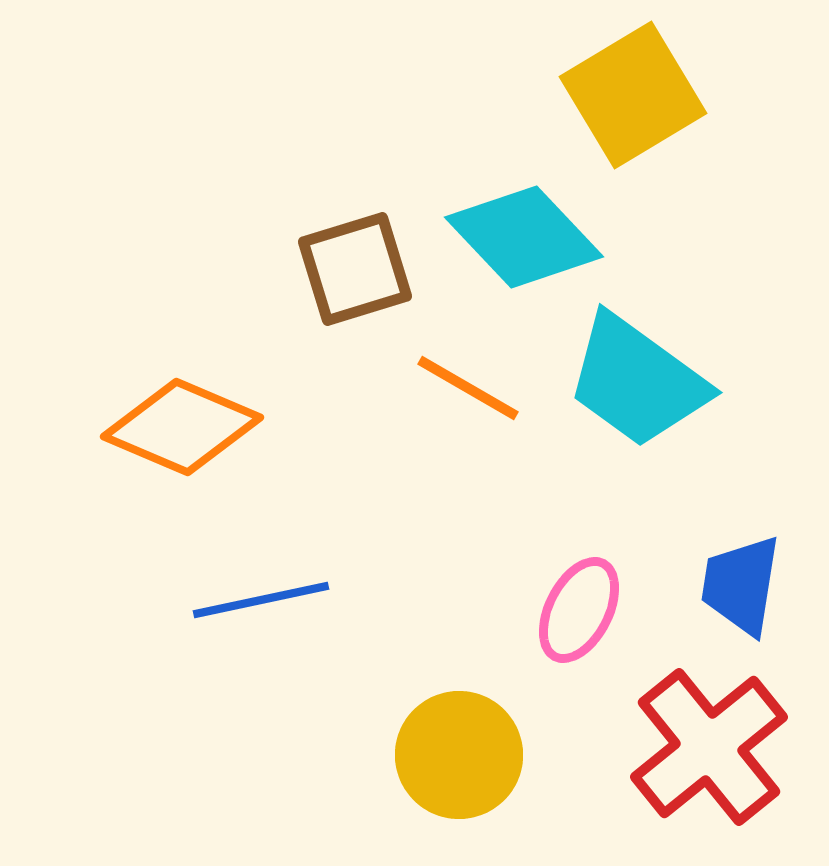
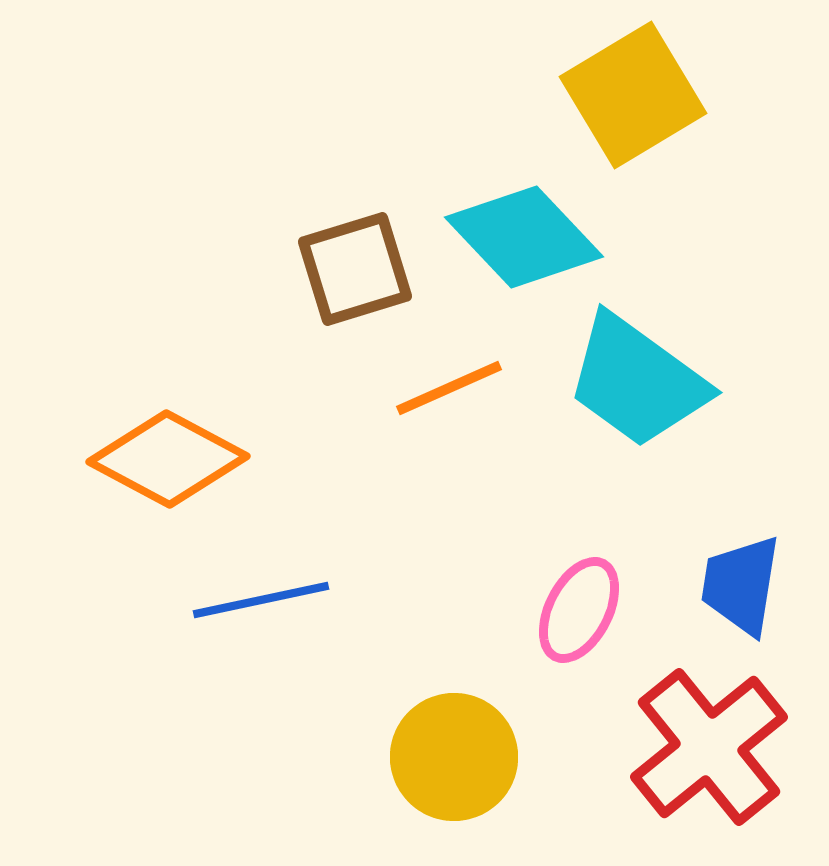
orange line: moved 19 px left; rotated 54 degrees counterclockwise
orange diamond: moved 14 px left, 32 px down; rotated 5 degrees clockwise
yellow circle: moved 5 px left, 2 px down
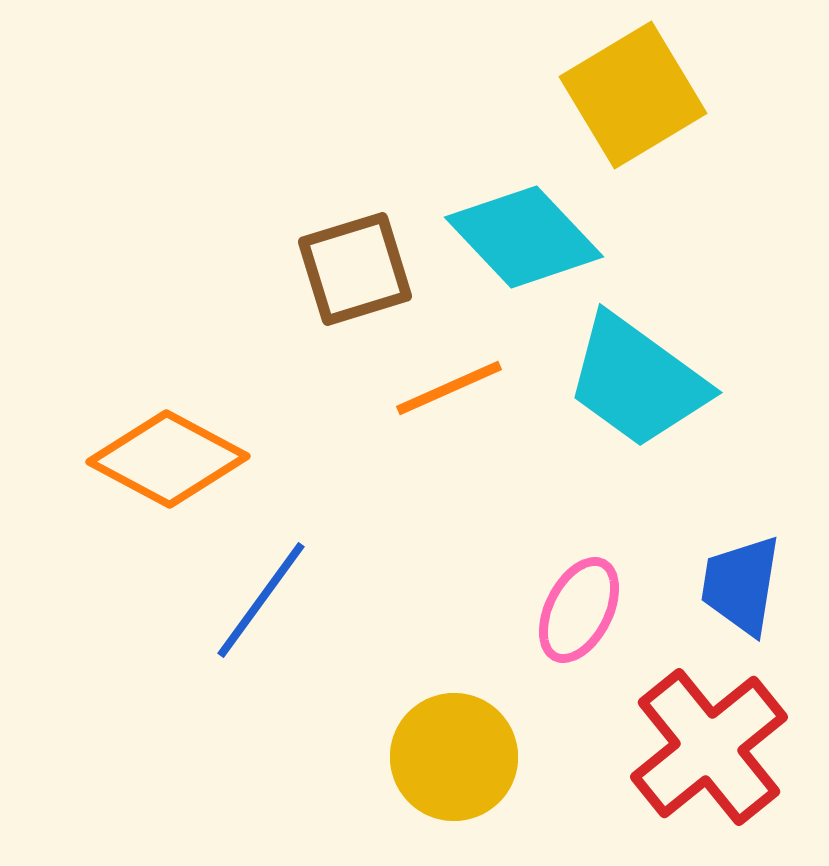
blue line: rotated 42 degrees counterclockwise
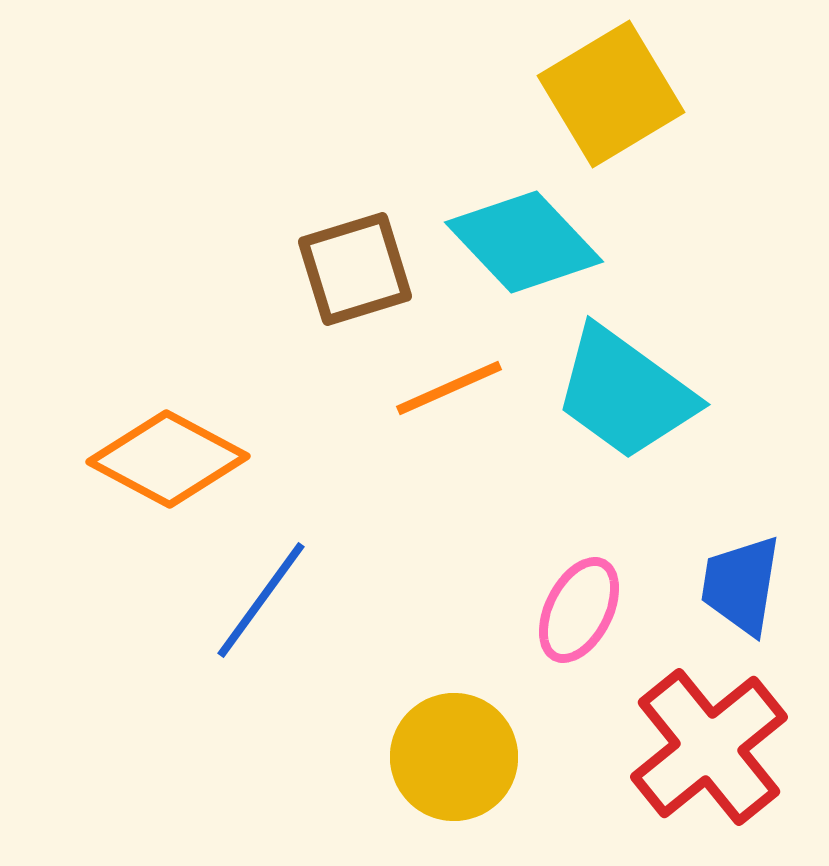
yellow square: moved 22 px left, 1 px up
cyan diamond: moved 5 px down
cyan trapezoid: moved 12 px left, 12 px down
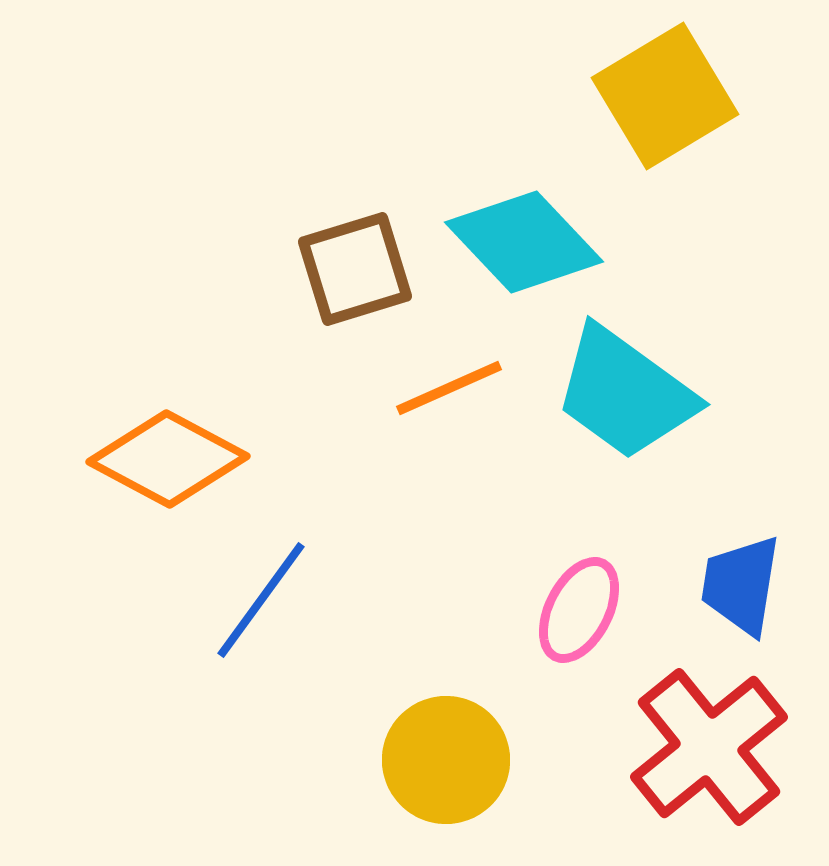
yellow square: moved 54 px right, 2 px down
yellow circle: moved 8 px left, 3 px down
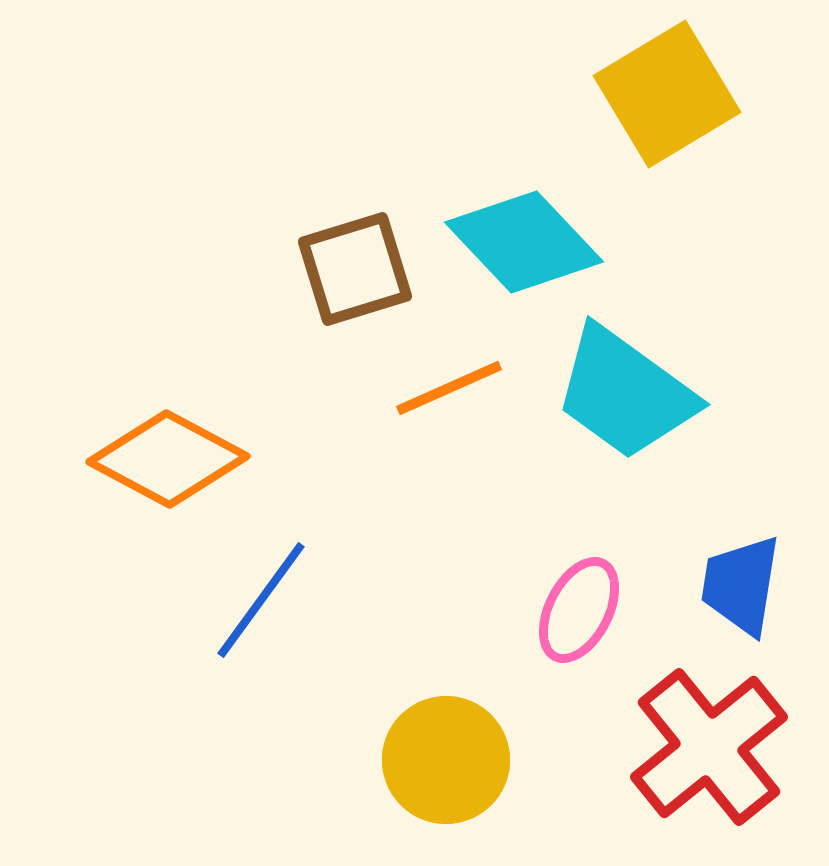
yellow square: moved 2 px right, 2 px up
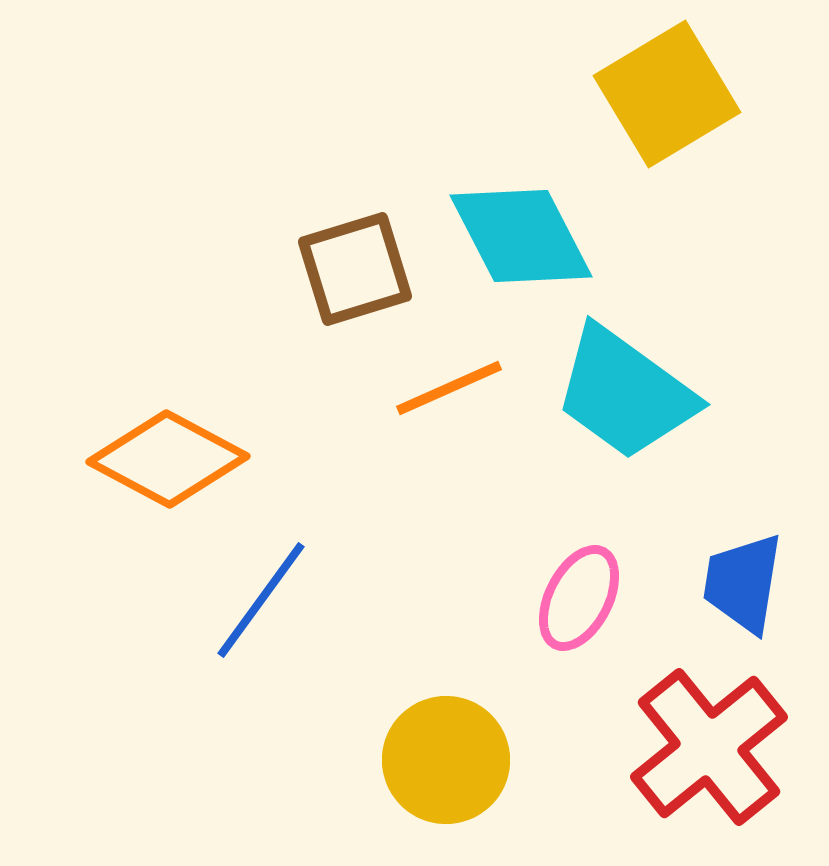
cyan diamond: moved 3 px left, 6 px up; rotated 16 degrees clockwise
blue trapezoid: moved 2 px right, 2 px up
pink ellipse: moved 12 px up
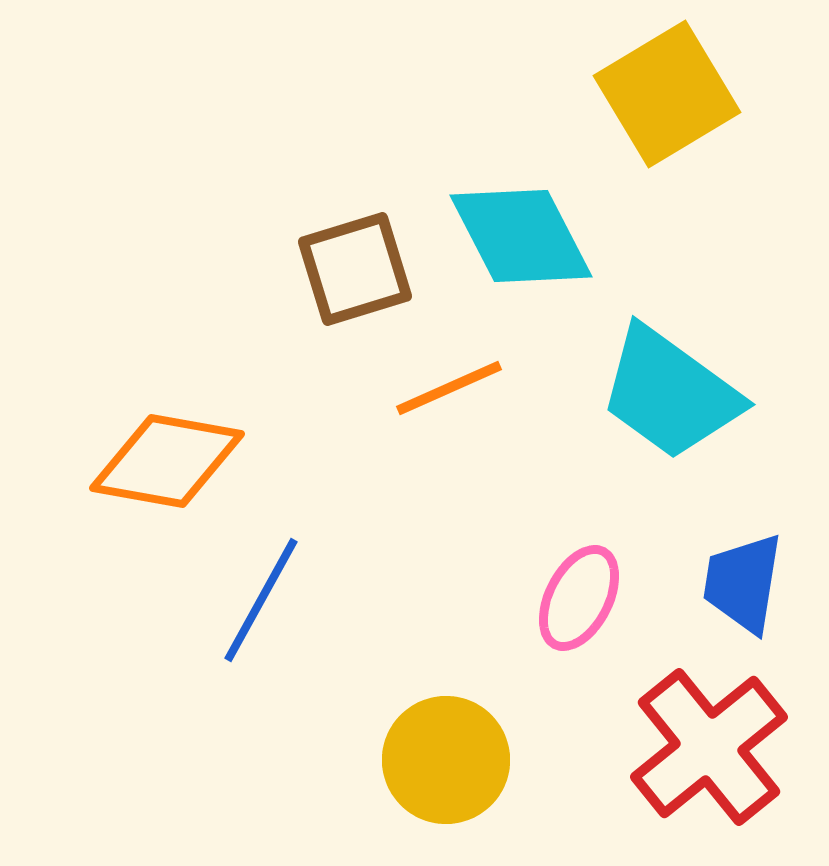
cyan trapezoid: moved 45 px right
orange diamond: moved 1 px left, 2 px down; rotated 18 degrees counterclockwise
blue line: rotated 7 degrees counterclockwise
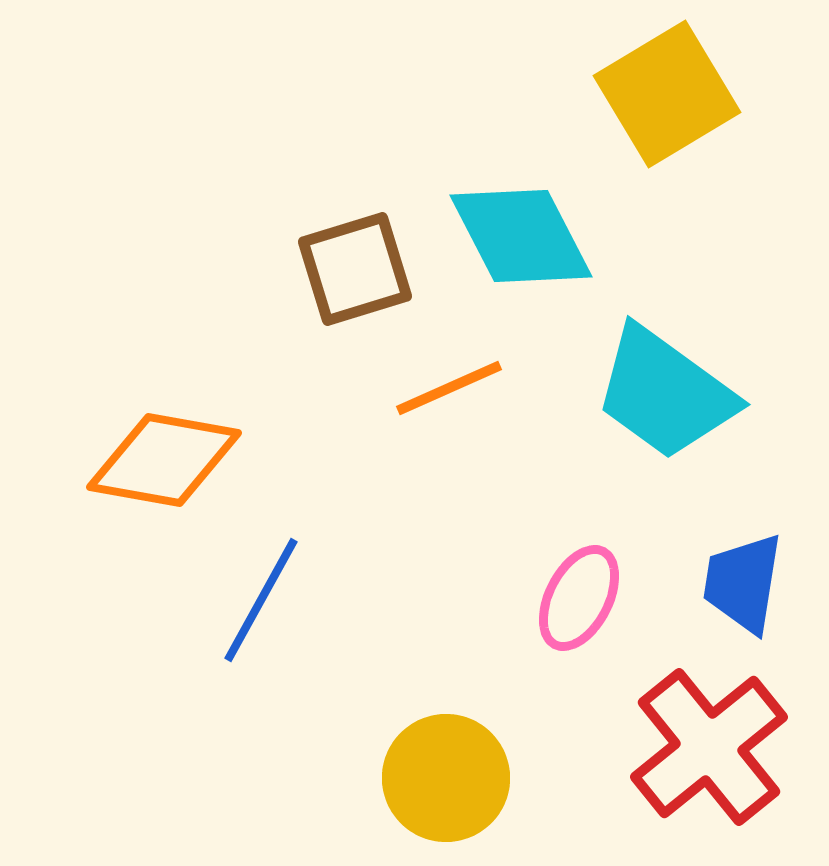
cyan trapezoid: moved 5 px left
orange diamond: moved 3 px left, 1 px up
yellow circle: moved 18 px down
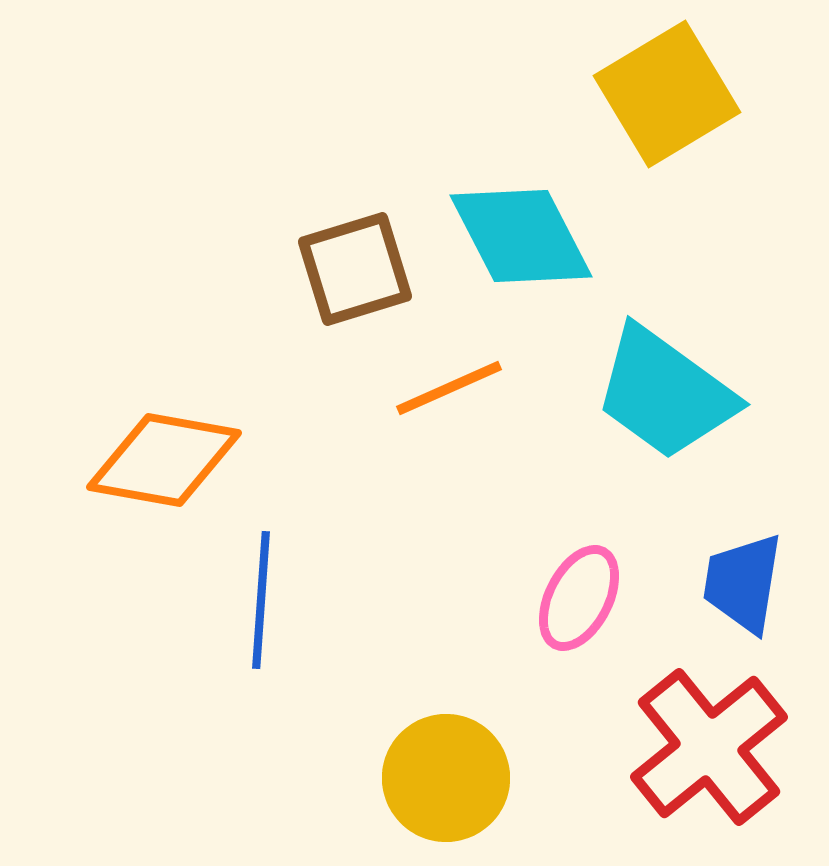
blue line: rotated 25 degrees counterclockwise
